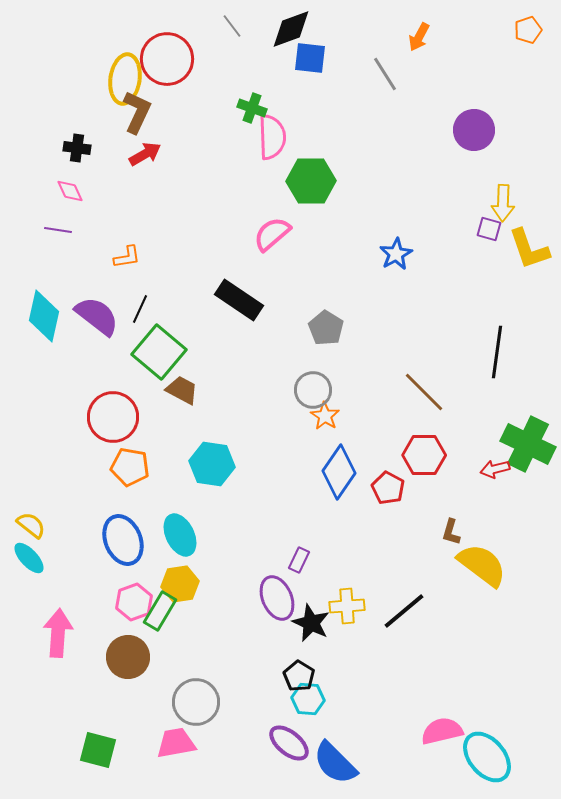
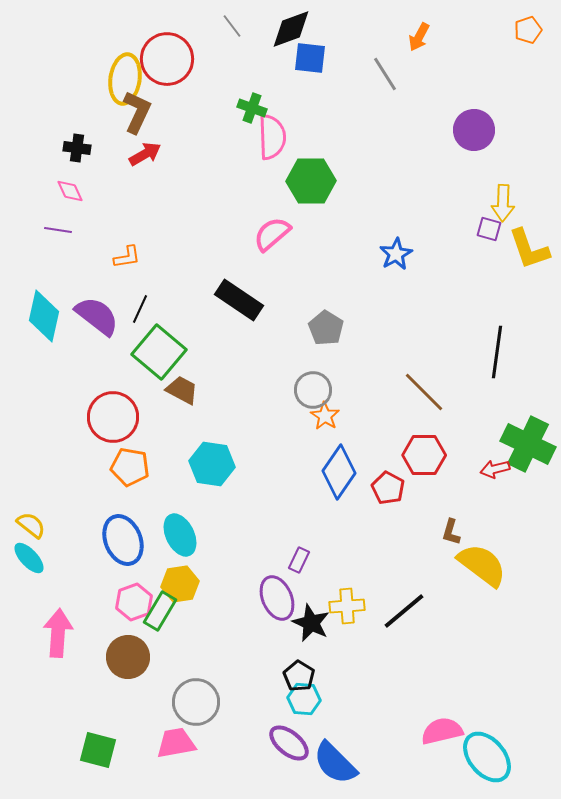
cyan hexagon at (308, 699): moved 4 px left
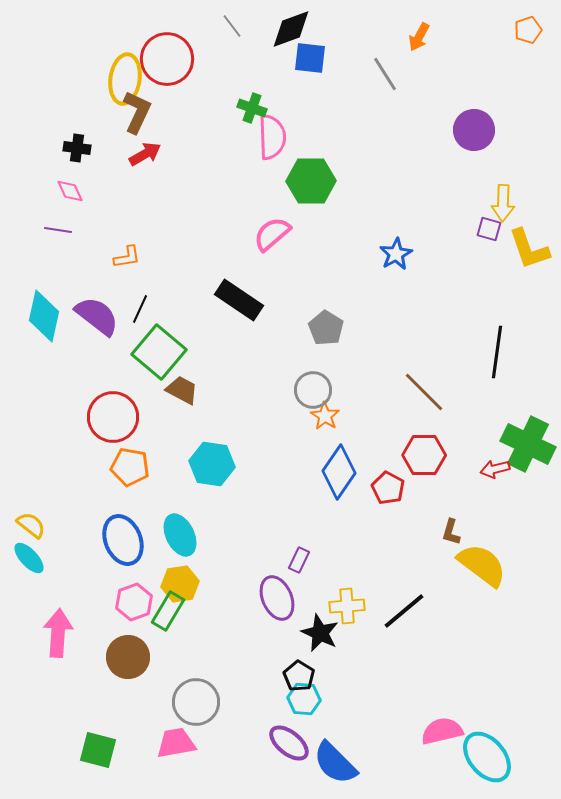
green rectangle at (160, 611): moved 8 px right
black star at (311, 623): moved 9 px right, 10 px down
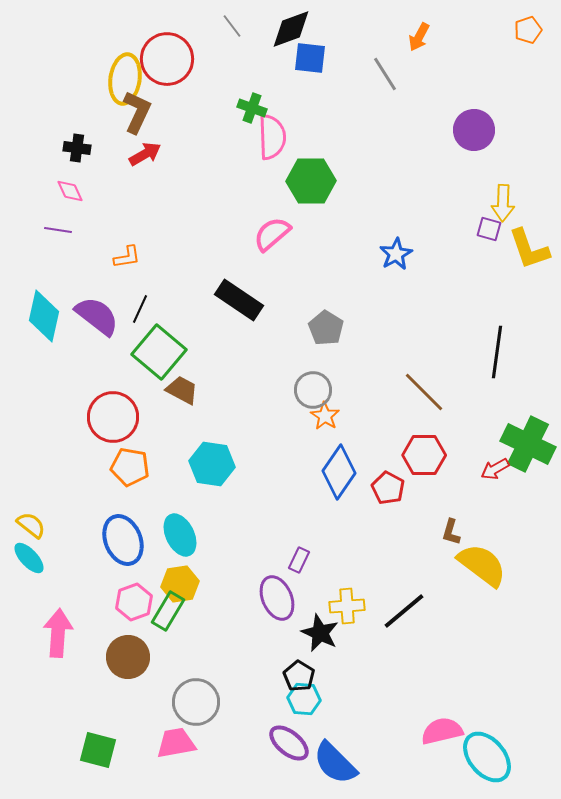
red arrow at (495, 469): rotated 16 degrees counterclockwise
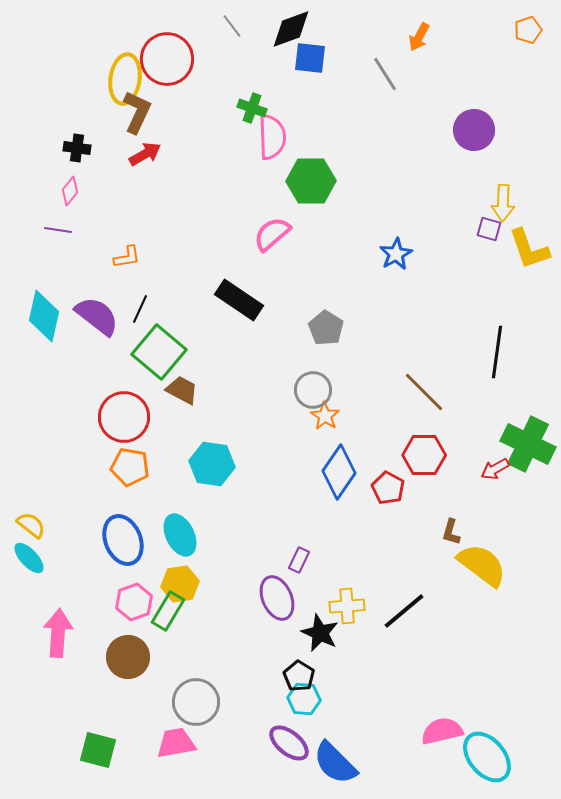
pink diamond at (70, 191): rotated 64 degrees clockwise
red circle at (113, 417): moved 11 px right
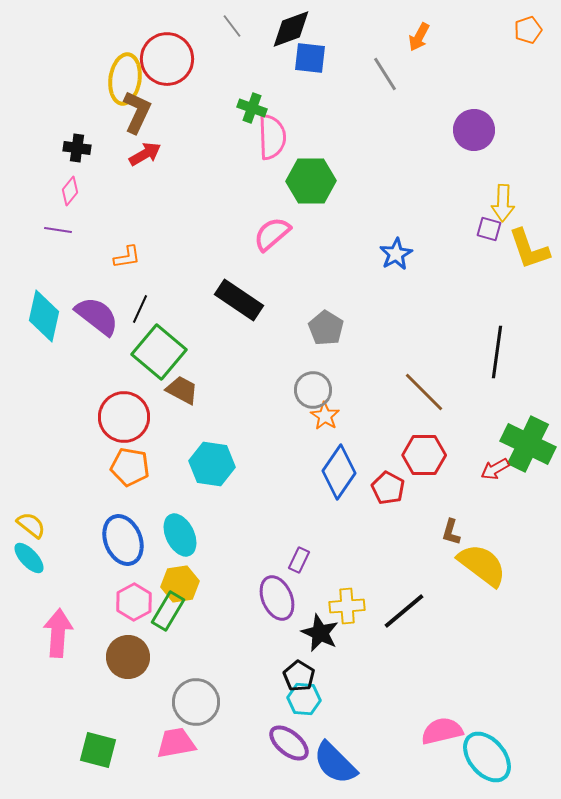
pink hexagon at (134, 602): rotated 9 degrees counterclockwise
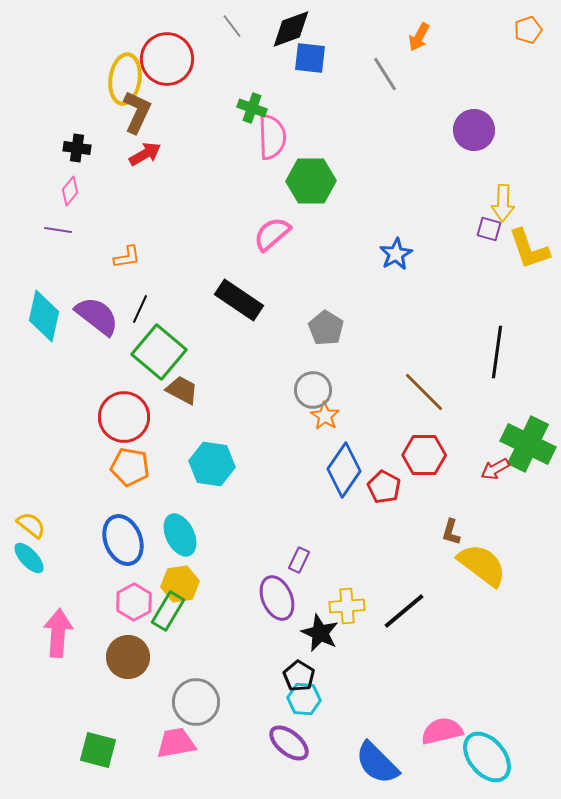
blue diamond at (339, 472): moved 5 px right, 2 px up
red pentagon at (388, 488): moved 4 px left, 1 px up
blue semicircle at (335, 763): moved 42 px right
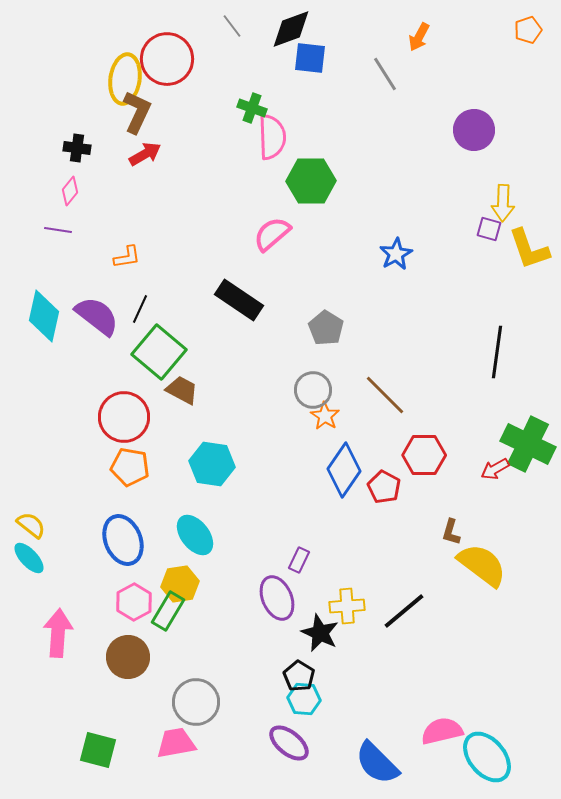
brown line at (424, 392): moved 39 px left, 3 px down
cyan ellipse at (180, 535): moved 15 px right; rotated 12 degrees counterclockwise
